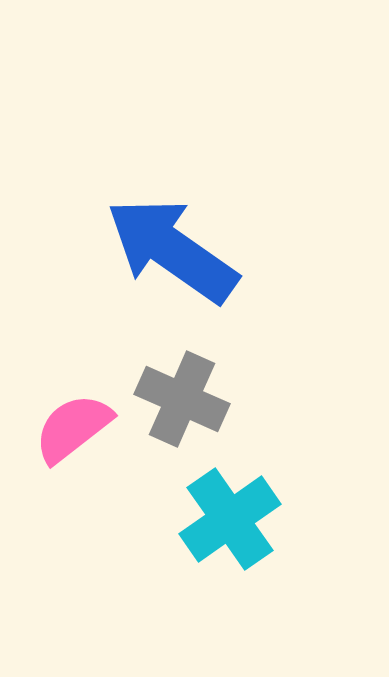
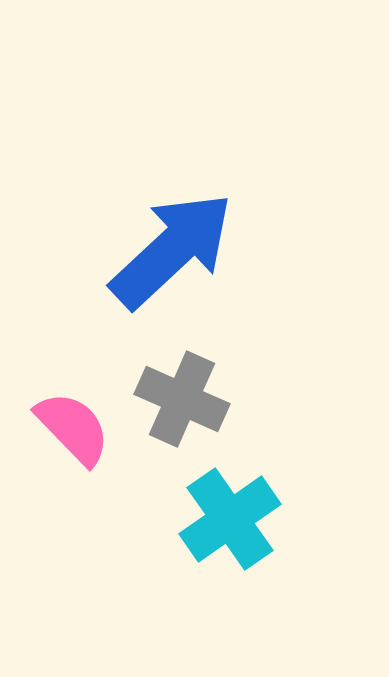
blue arrow: rotated 102 degrees clockwise
pink semicircle: rotated 84 degrees clockwise
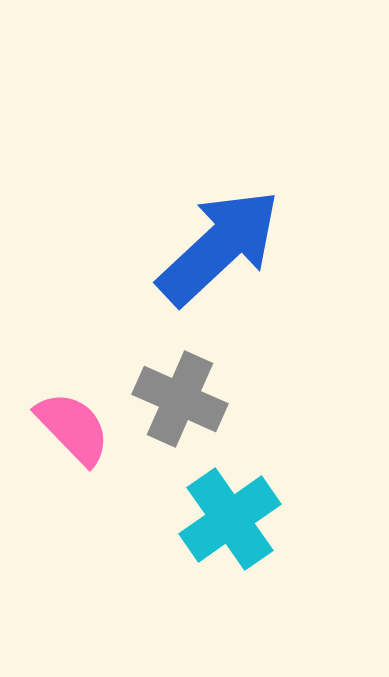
blue arrow: moved 47 px right, 3 px up
gray cross: moved 2 px left
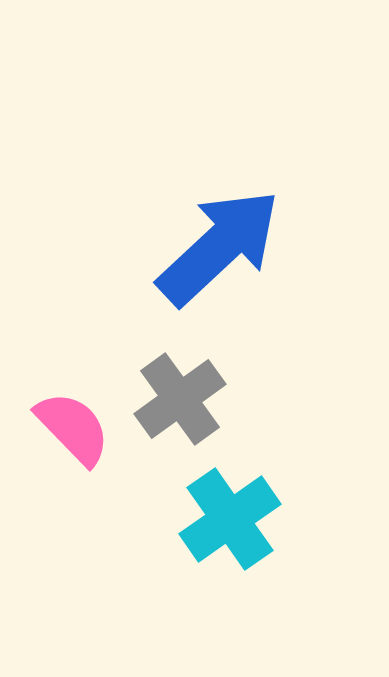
gray cross: rotated 30 degrees clockwise
